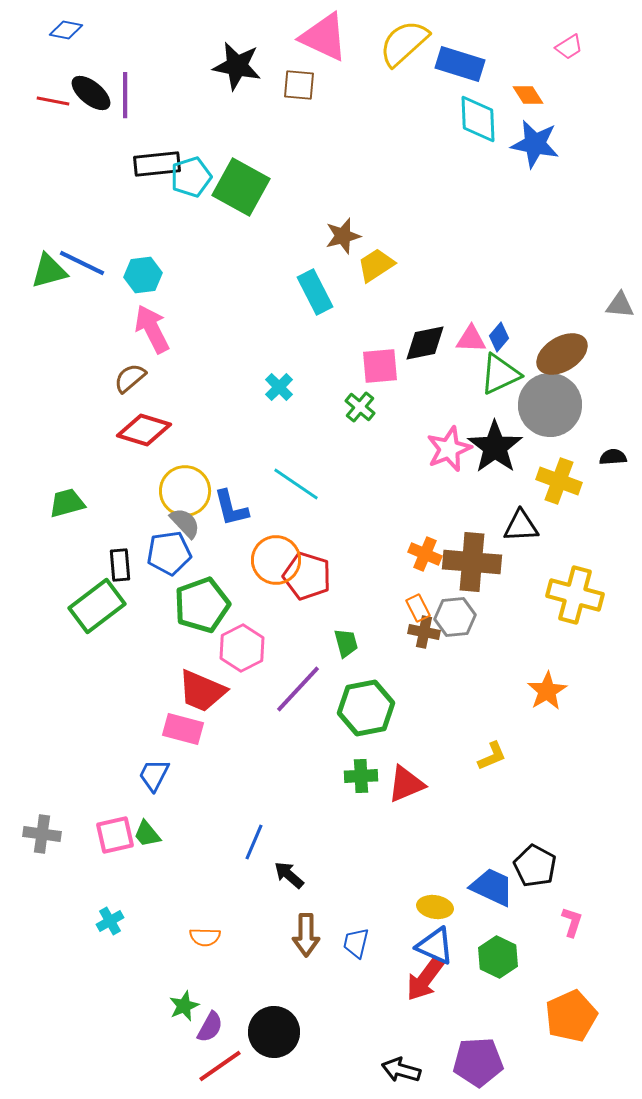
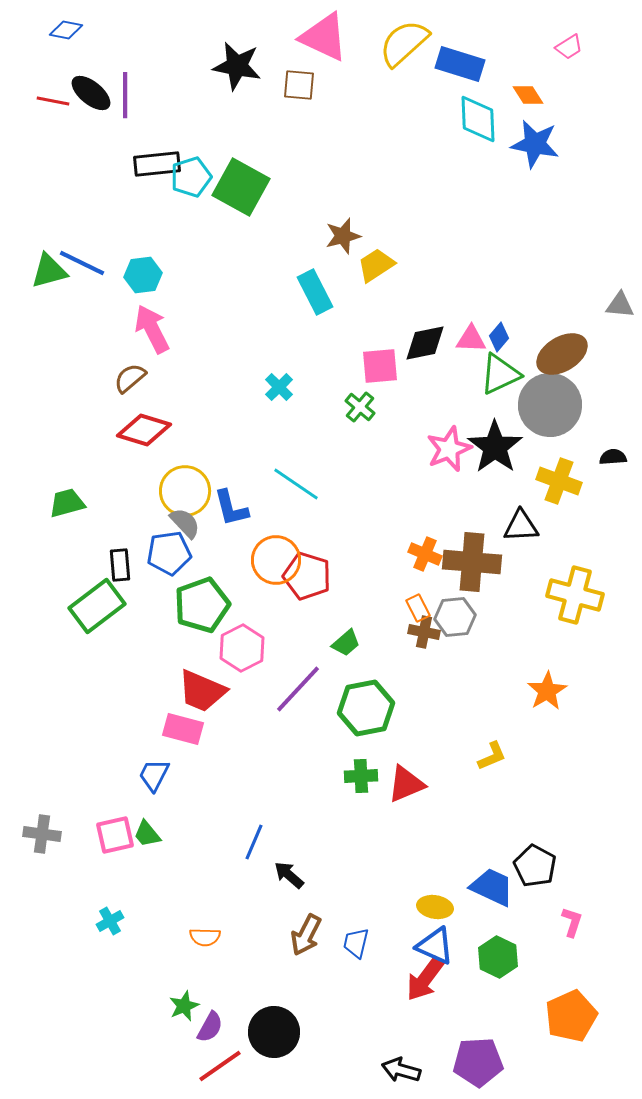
green trapezoid at (346, 643): rotated 64 degrees clockwise
brown arrow at (306, 935): rotated 27 degrees clockwise
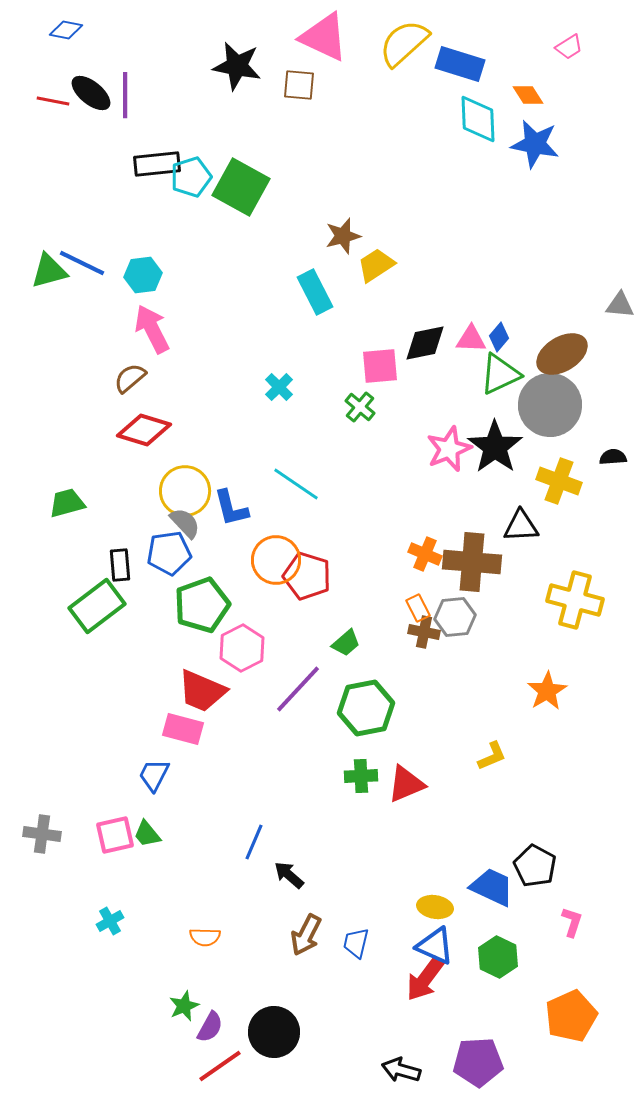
yellow cross at (575, 595): moved 5 px down
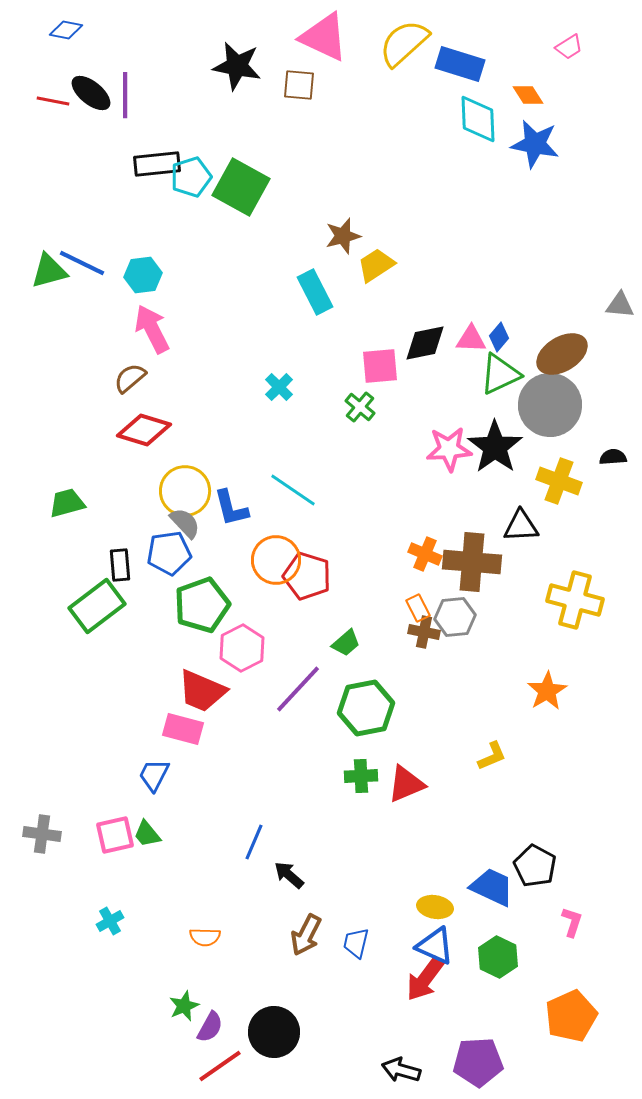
pink star at (449, 449): rotated 18 degrees clockwise
cyan line at (296, 484): moved 3 px left, 6 px down
